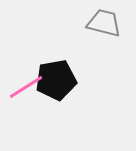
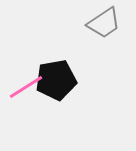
gray trapezoid: rotated 132 degrees clockwise
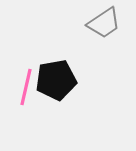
pink line: rotated 45 degrees counterclockwise
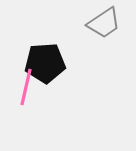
black pentagon: moved 11 px left, 17 px up; rotated 6 degrees clockwise
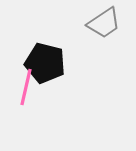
black pentagon: rotated 18 degrees clockwise
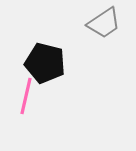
pink line: moved 9 px down
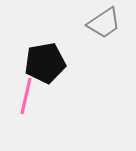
black pentagon: rotated 24 degrees counterclockwise
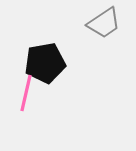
pink line: moved 3 px up
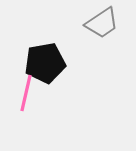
gray trapezoid: moved 2 px left
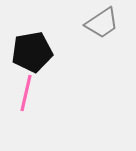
black pentagon: moved 13 px left, 11 px up
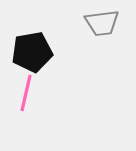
gray trapezoid: rotated 27 degrees clockwise
